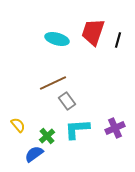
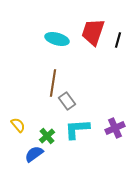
brown line: rotated 56 degrees counterclockwise
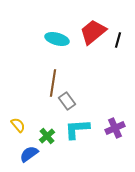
red trapezoid: rotated 32 degrees clockwise
blue semicircle: moved 5 px left
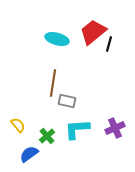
black line: moved 9 px left, 4 px down
gray rectangle: rotated 42 degrees counterclockwise
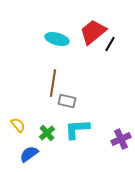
black line: moved 1 px right; rotated 14 degrees clockwise
purple cross: moved 6 px right, 11 px down
green cross: moved 3 px up
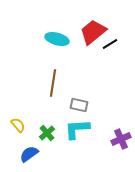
black line: rotated 28 degrees clockwise
gray rectangle: moved 12 px right, 4 px down
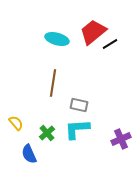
yellow semicircle: moved 2 px left, 2 px up
blue semicircle: rotated 78 degrees counterclockwise
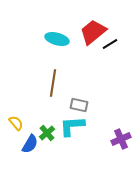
cyan L-shape: moved 5 px left, 3 px up
blue semicircle: moved 1 px right, 10 px up; rotated 126 degrees counterclockwise
